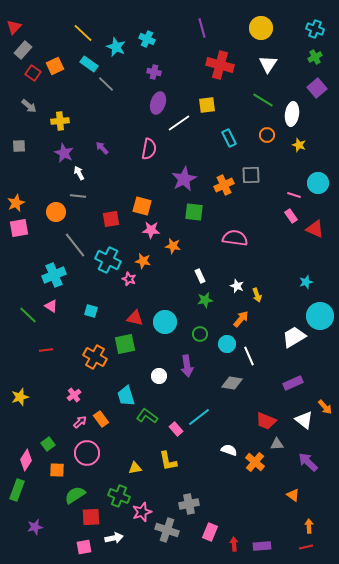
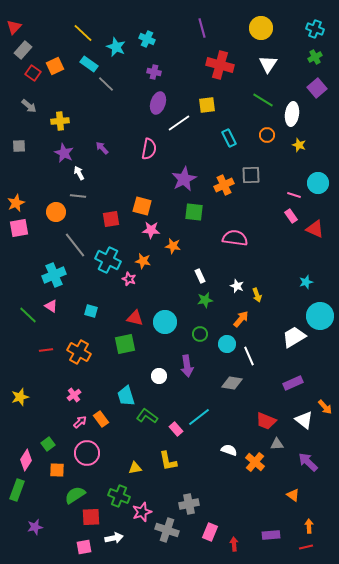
orange cross at (95, 357): moved 16 px left, 5 px up
purple rectangle at (262, 546): moved 9 px right, 11 px up
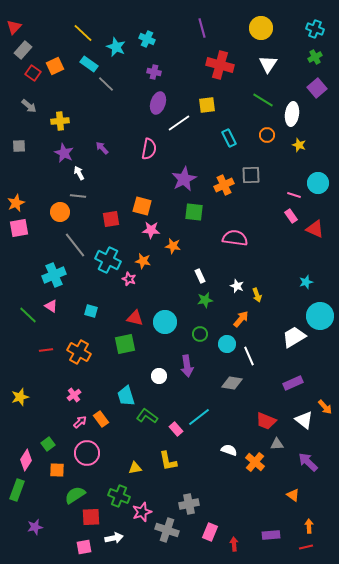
orange circle at (56, 212): moved 4 px right
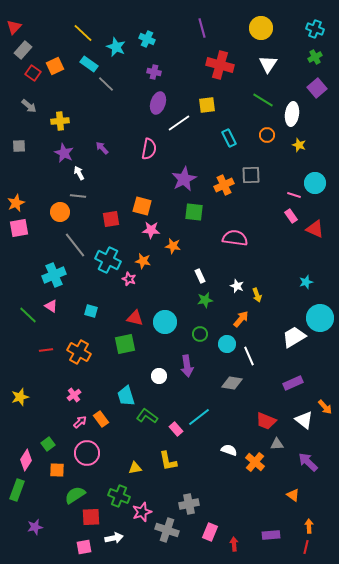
cyan circle at (318, 183): moved 3 px left
cyan circle at (320, 316): moved 2 px down
red line at (306, 547): rotated 64 degrees counterclockwise
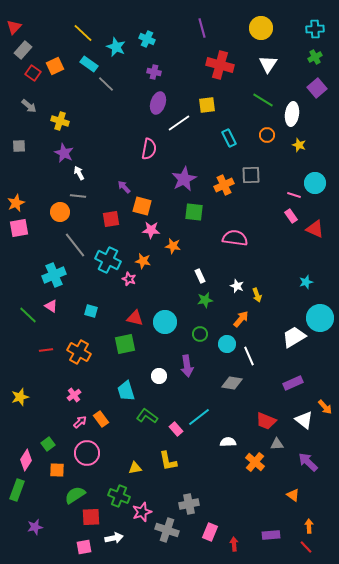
cyan cross at (315, 29): rotated 24 degrees counterclockwise
yellow cross at (60, 121): rotated 24 degrees clockwise
purple arrow at (102, 148): moved 22 px right, 39 px down
cyan trapezoid at (126, 396): moved 5 px up
white semicircle at (229, 450): moved 1 px left, 8 px up; rotated 21 degrees counterclockwise
red line at (306, 547): rotated 56 degrees counterclockwise
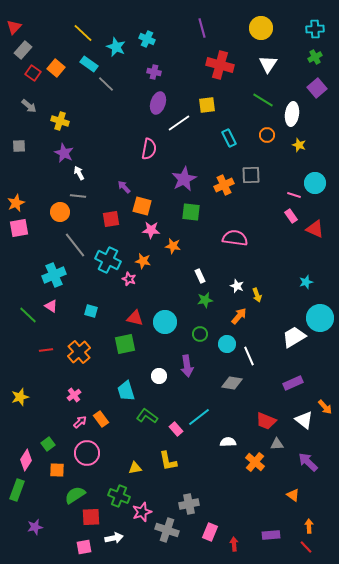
orange square at (55, 66): moved 1 px right, 2 px down; rotated 24 degrees counterclockwise
green square at (194, 212): moved 3 px left
orange arrow at (241, 319): moved 2 px left, 3 px up
orange cross at (79, 352): rotated 20 degrees clockwise
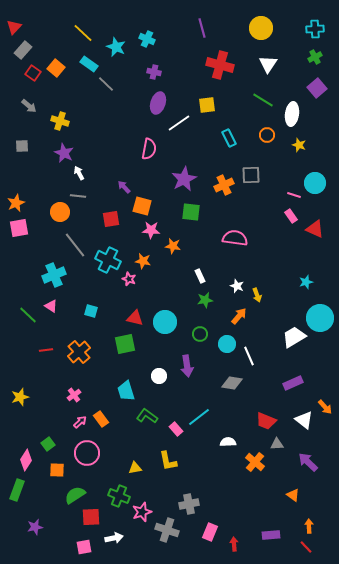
gray square at (19, 146): moved 3 px right
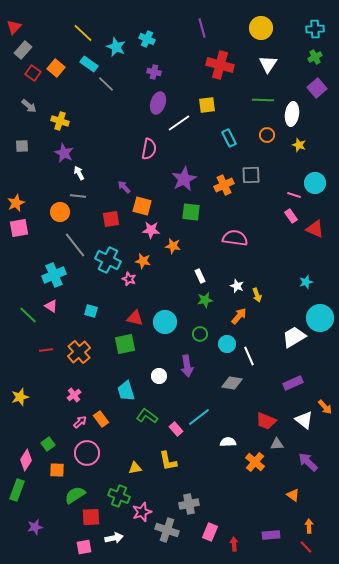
green line at (263, 100): rotated 30 degrees counterclockwise
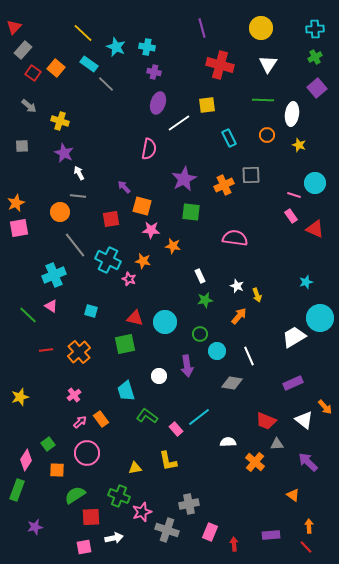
cyan cross at (147, 39): moved 8 px down; rotated 14 degrees counterclockwise
cyan circle at (227, 344): moved 10 px left, 7 px down
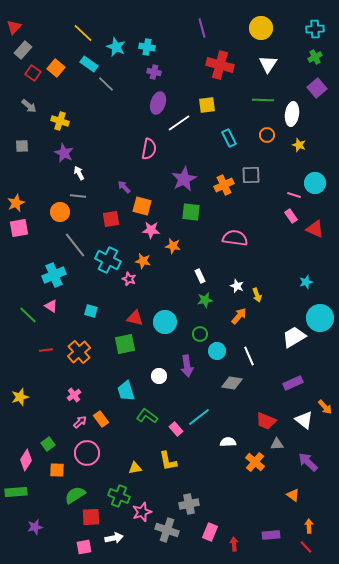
green rectangle at (17, 490): moved 1 px left, 2 px down; rotated 65 degrees clockwise
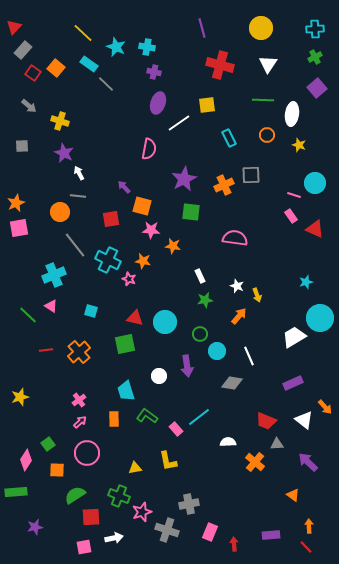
pink cross at (74, 395): moved 5 px right, 5 px down
orange rectangle at (101, 419): moved 13 px right; rotated 35 degrees clockwise
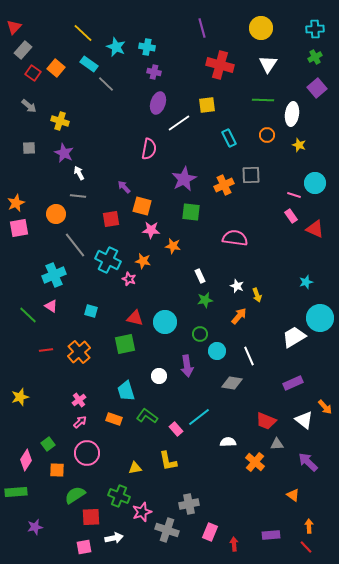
gray square at (22, 146): moved 7 px right, 2 px down
orange circle at (60, 212): moved 4 px left, 2 px down
orange rectangle at (114, 419): rotated 70 degrees counterclockwise
